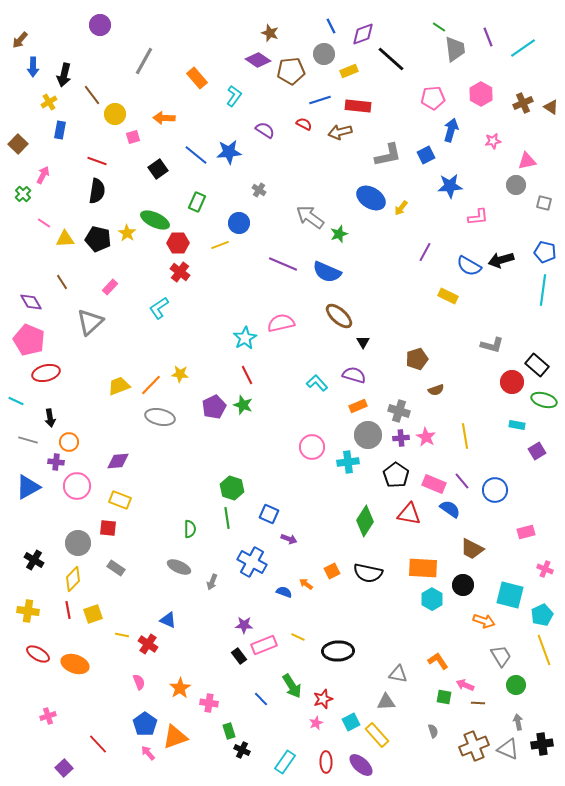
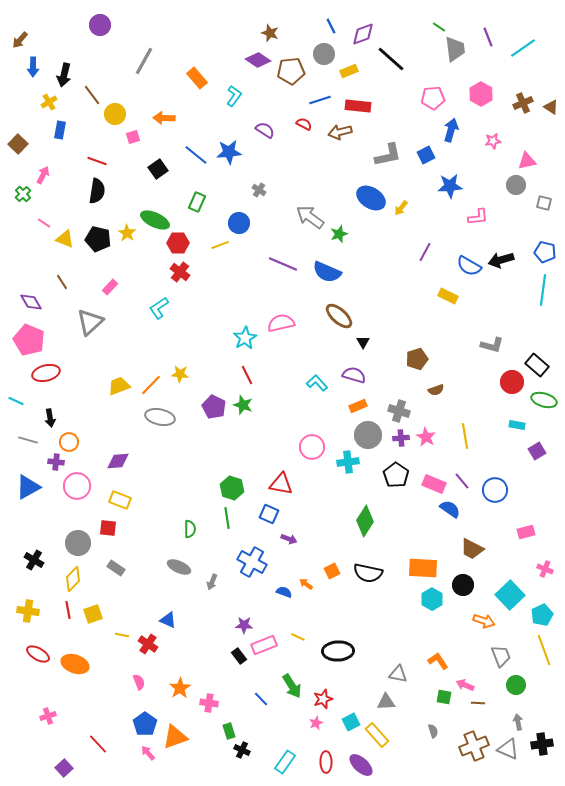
yellow triangle at (65, 239): rotated 24 degrees clockwise
purple pentagon at (214, 407): rotated 20 degrees counterclockwise
red triangle at (409, 514): moved 128 px left, 30 px up
cyan square at (510, 595): rotated 32 degrees clockwise
gray trapezoid at (501, 656): rotated 10 degrees clockwise
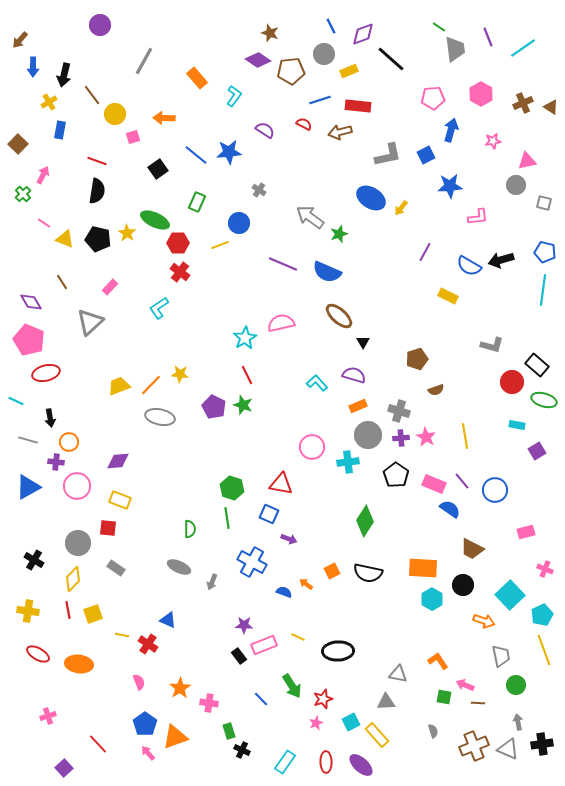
gray trapezoid at (501, 656): rotated 10 degrees clockwise
orange ellipse at (75, 664): moved 4 px right; rotated 12 degrees counterclockwise
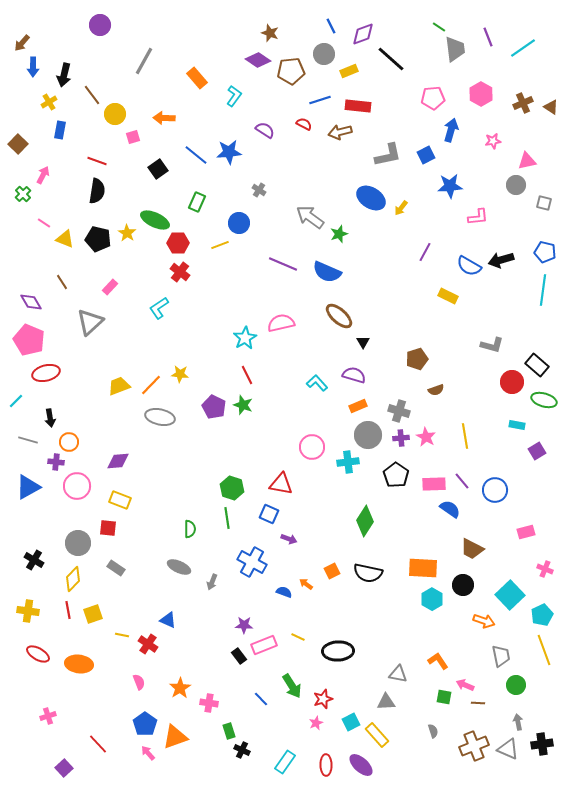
brown arrow at (20, 40): moved 2 px right, 3 px down
cyan line at (16, 401): rotated 70 degrees counterclockwise
pink rectangle at (434, 484): rotated 25 degrees counterclockwise
red ellipse at (326, 762): moved 3 px down
